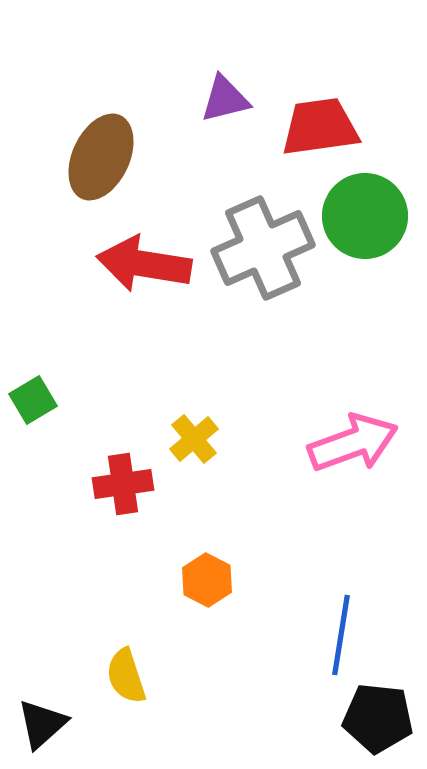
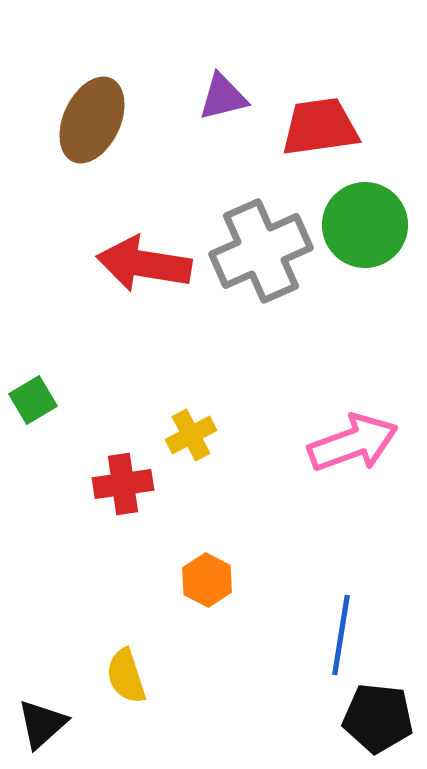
purple triangle: moved 2 px left, 2 px up
brown ellipse: moved 9 px left, 37 px up
green circle: moved 9 px down
gray cross: moved 2 px left, 3 px down
yellow cross: moved 3 px left, 4 px up; rotated 12 degrees clockwise
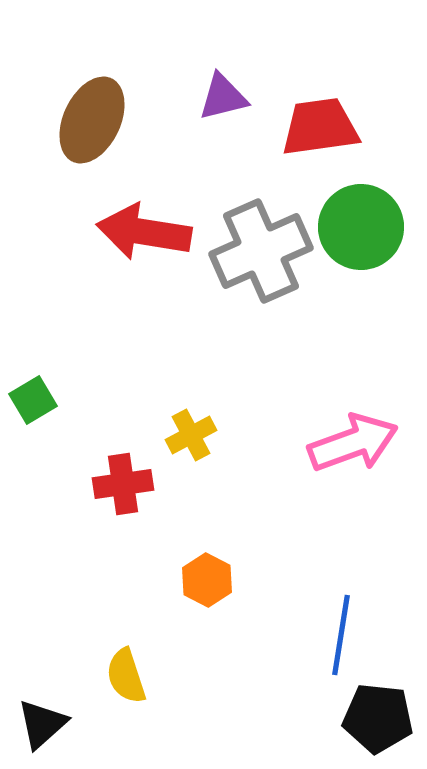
green circle: moved 4 px left, 2 px down
red arrow: moved 32 px up
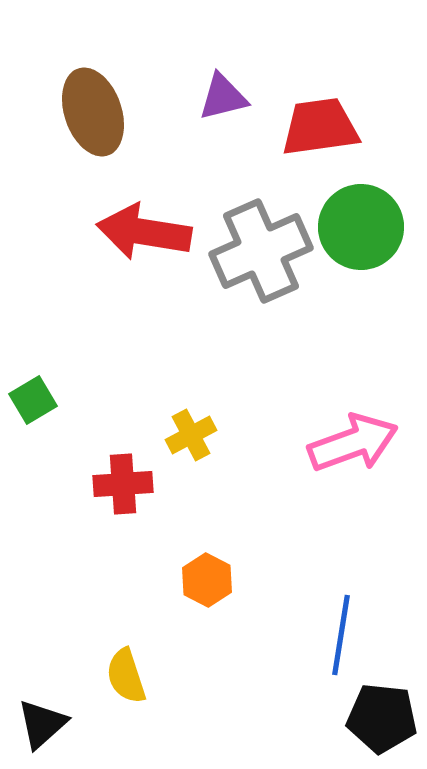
brown ellipse: moved 1 px right, 8 px up; rotated 44 degrees counterclockwise
red cross: rotated 4 degrees clockwise
black pentagon: moved 4 px right
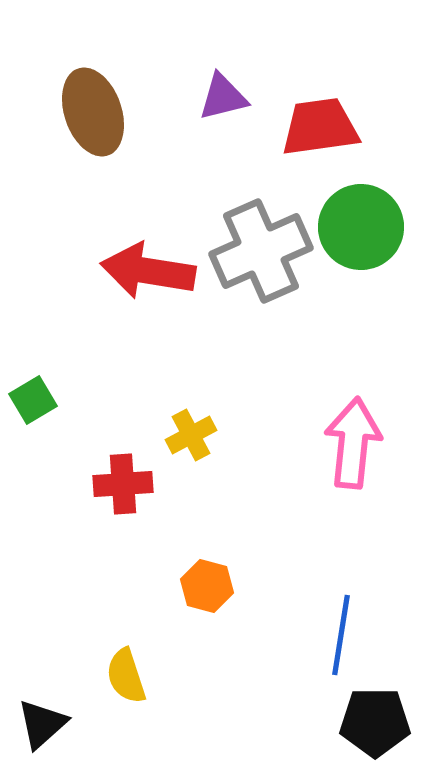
red arrow: moved 4 px right, 39 px down
pink arrow: rotated 64 degrees counterclockwise
orange hexagon: moved 6 px down; rotated 12 degrees counterclockwise
black pentagon: moved 7 px left, 4 px down; rotated 6 degrees counterclockwise
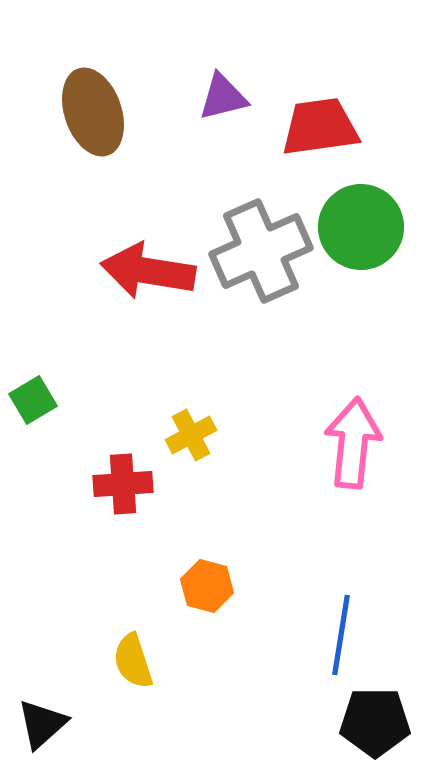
yellow semicircle: moved 7 px right, 15 px up
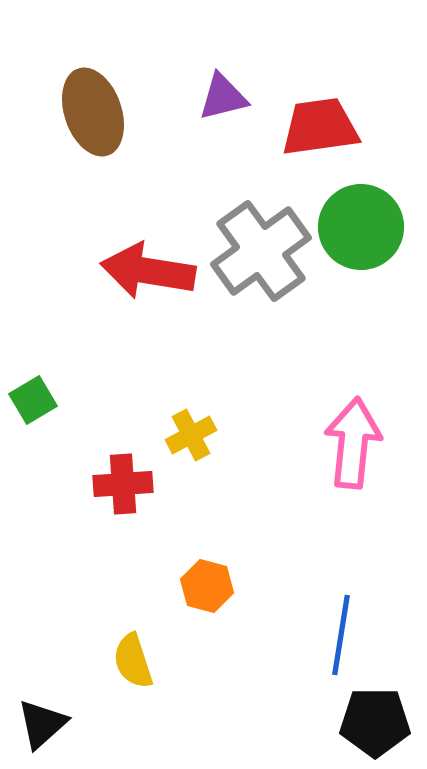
gray cross: rotated 12 degrees counterclockwise
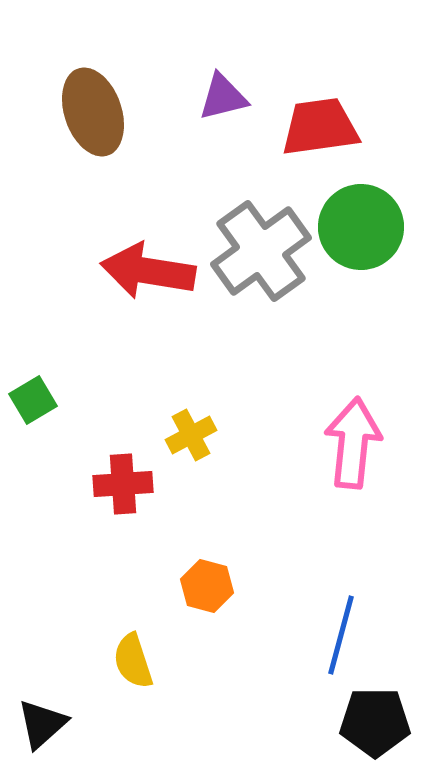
blue line: rotated 6 degrees clockwise
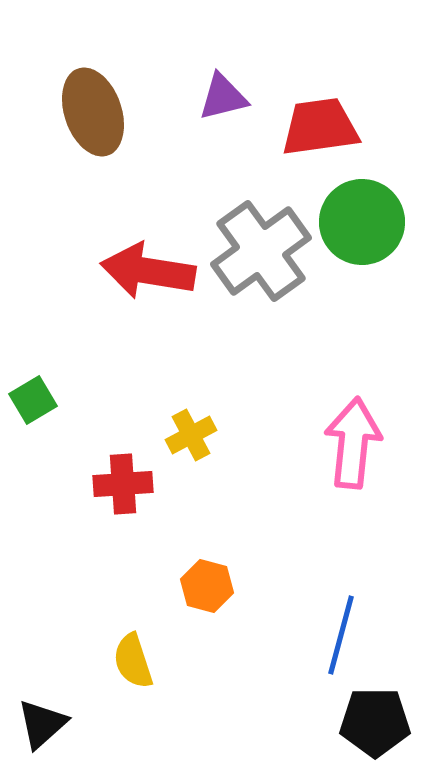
green circle: moved 1 px right, 5 px up
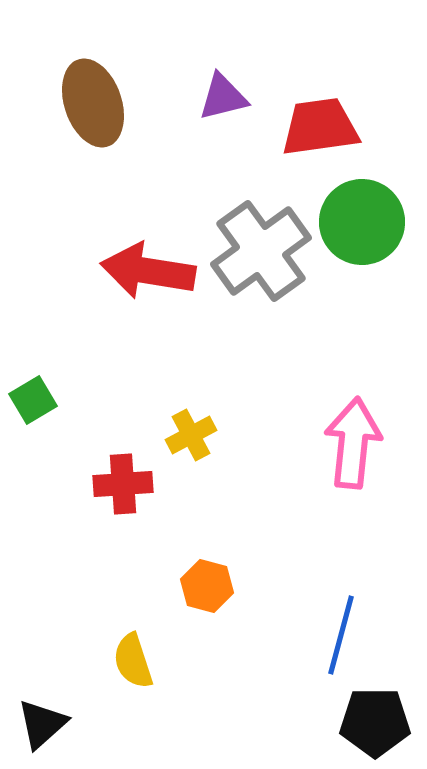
brown ellipse: moved 9 px up
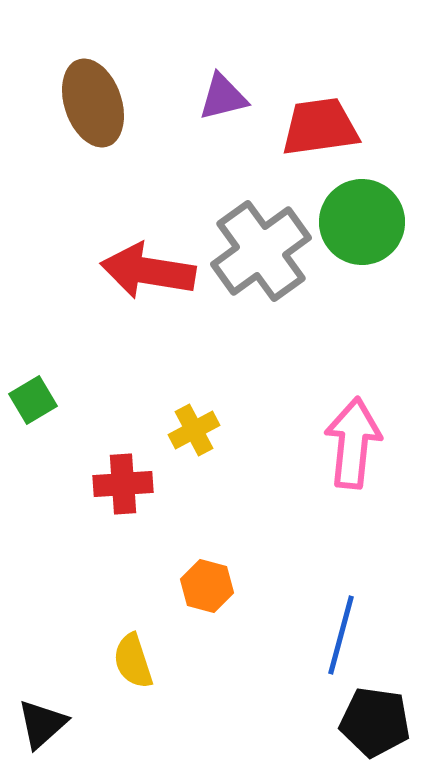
yellow cross: moved 3 px right, 5 px up
black pentagon: rotated 8 degrees clockwise
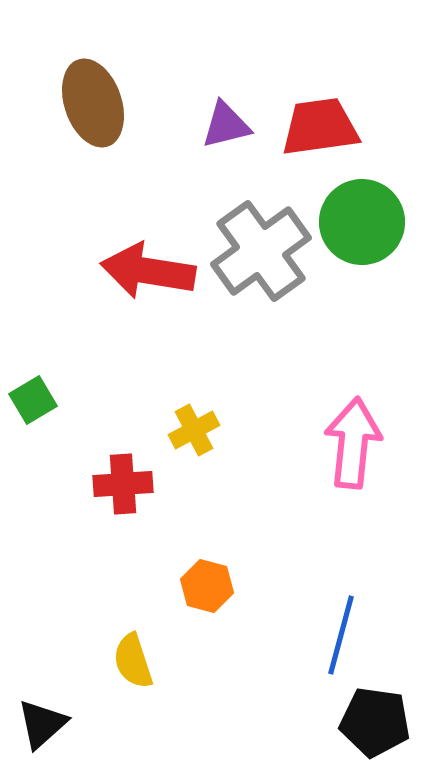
purple triangle: moved 3 px right, 28 px down
